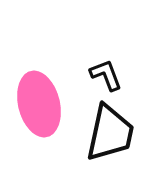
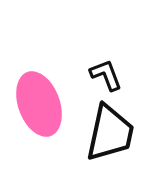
pink ellipse: rotated 6 degrees counterclockwise
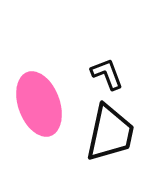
black L-shape: moved 1 px right, 1 px up
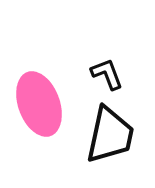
black trapezoid: moved 2 px down
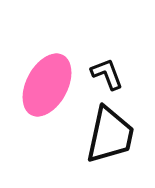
pink ellipse: moved 8 px right, 19 px up; rotated 48 degrees clockwise
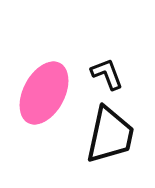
pink ellipse: moved 3 px left, 8 px down
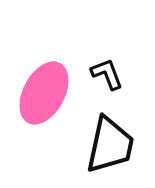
black trapezoid: moved 10 px down
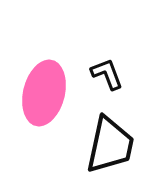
pink ellipse: rotated 14 degrees counterclockwise
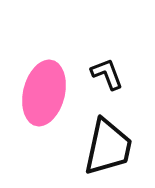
black trapezoid: moved 2 px left, 2 px down
